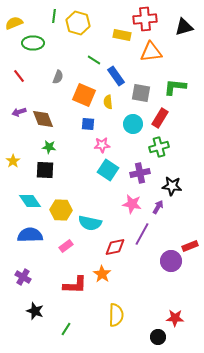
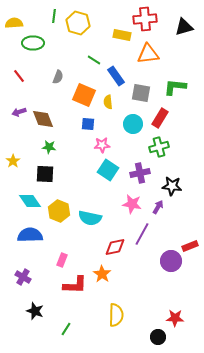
yellow semicircle at (14, 23): rotated 18 degrees clockwise
orange triangle at (151, 52): moved 3 px left, 2 px down
black square at (45, 170): moved 4 px down
yellow hexagon at (61, 210): moved 2 px left, 1 px down; rotated 20 degrees clockwise
cyan semicircle at (90, 223): moved 5 px up
pink rectangle at (66, 246): moved 4 px left, 14 px down; rotated 32 degrees counterclockwise
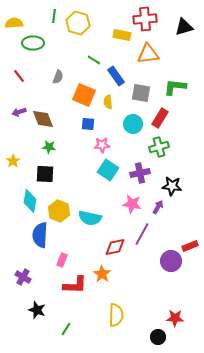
cyan diamond at (30, 201): rotated 45 degrees clockwise
blue semicircle at (30, 235): moved 10 px right; rotated 85 degrees counterclockwise
black star at (35, 311): moved 2 px right, 1 px up
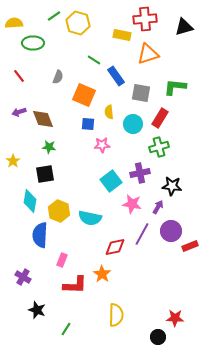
green line at (54, 16): rotated 48 degrees clockwise
orange triangle at (148, 54): rotated 10 degrees counterclockwise
yellow semicircle at (108, 102): moved 1 px right, 10 px down
cyan square at (108, 170): moved 3 px right, 11 px down; rotated 20 degrees clockwise
black square at (45, 174): rotated 12 degrees counterclockwise
purple circle at (171, 261): moved 30 px up
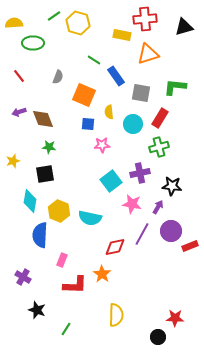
yellow star at (13, 161): rotated 16 degrees clockwise
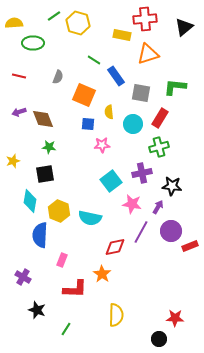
black triangle at (184, 27): rotated 24 degrees counterclockwise
red line at (19, 76): rotated 40 degrees counterclockwise
purple cross at (140, 173): moved 2 px right
purple line at (142, 234): moved 1 px left, 2 px up
red L-shape at (75, 285): moved 4 px down
black circle at (158, 337): moved 1 px right, 2 px down
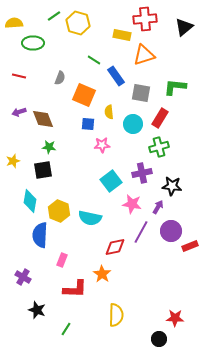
orange triangle at (148, 54): moved 4 px left, 1 px down
gray semicircle at (58, 77): moved 2 px right, 1 px down
black square at (45, 174): moved 2 px left, 4 px up
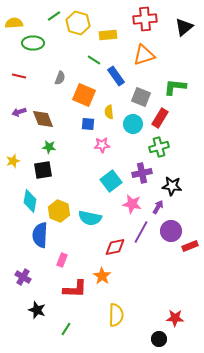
yellow rectangle at (122, 35): moved 14 px left; rotated 18 degrees counterclockwise
gray square at (141, 93): moved 4 px down; rotated 12 degrees clockwise
orange star at (102, 274): moved 2 px down
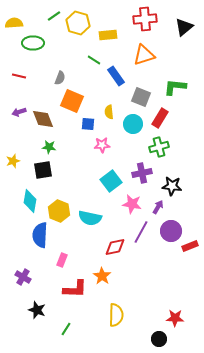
orange square at (84, 95): moved 12 px left, 6 px down
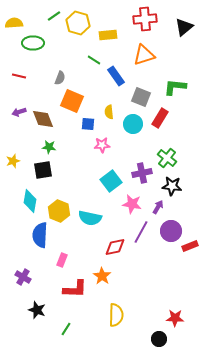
green cross at (159, 147): moved 8 px right, 11 px down; rotated 36 degrees counterclockwise
